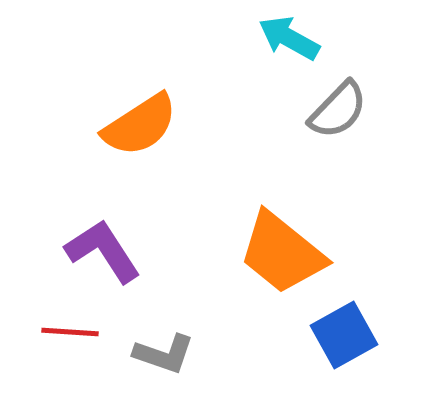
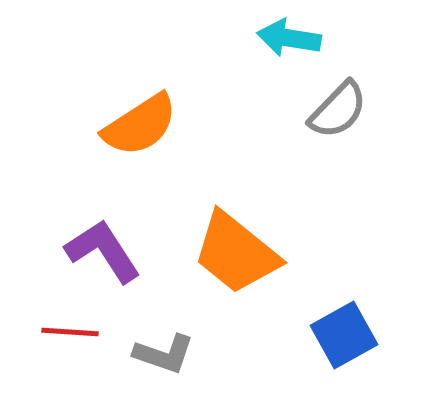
cyan arrow: rotated 20 degrees counterclockwise
orange trapezoid: moved 46 px left
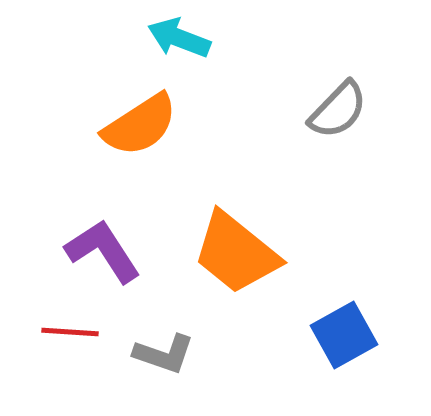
cyan arrow: moved 110 px left; rotated 12 degrees clockwise
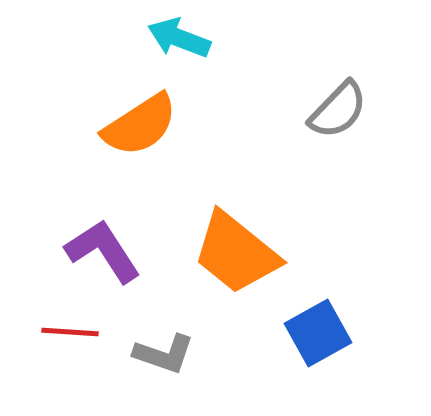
blue square: moved 26 px left, 2 px up
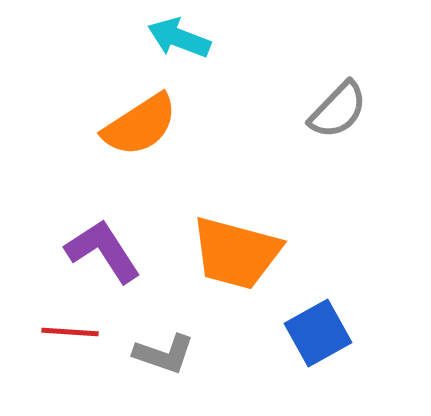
orange trapezoid: rotated 24 degrees counterclockwise
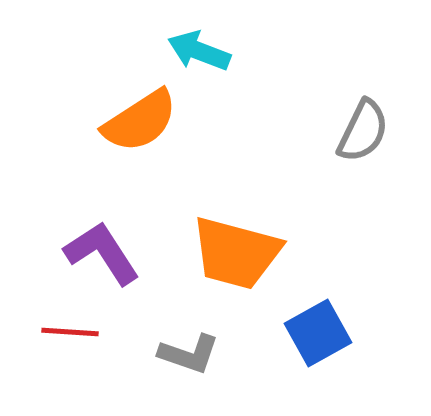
cyan arrow: moved 20 px right, 13 px down
gray semicircle: moved 25 px right, 21 px down; rotated 18 degrees counterclockwise
orange semicircle: moved 4 px up
purple L-shape: moved 1 px left, 2 px down
gray L-shape: moved 25 px right
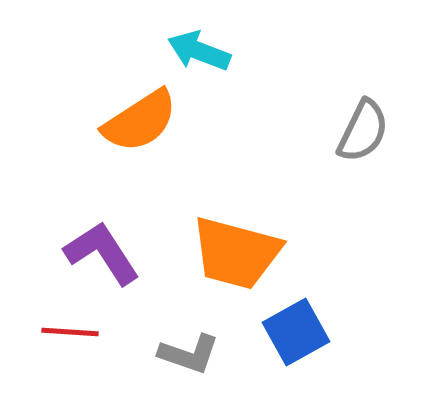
blue square: moved 22 px left, 1 px up
